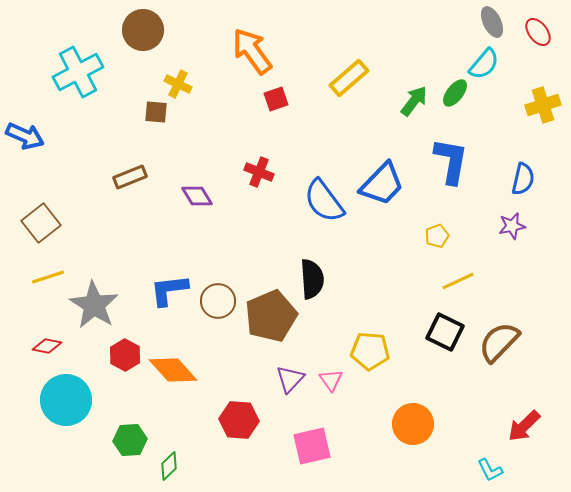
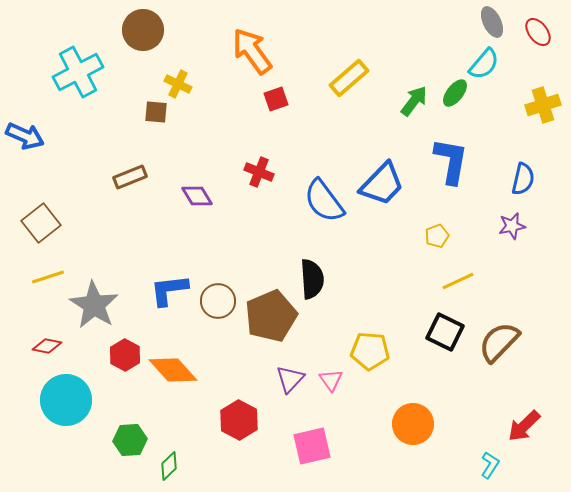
red hexagon at (239, 420): rotated 24 degrees clockwise
cyan L-shape at (490, 470): moved 5 px up; rotated 120 degrees counterclockwise
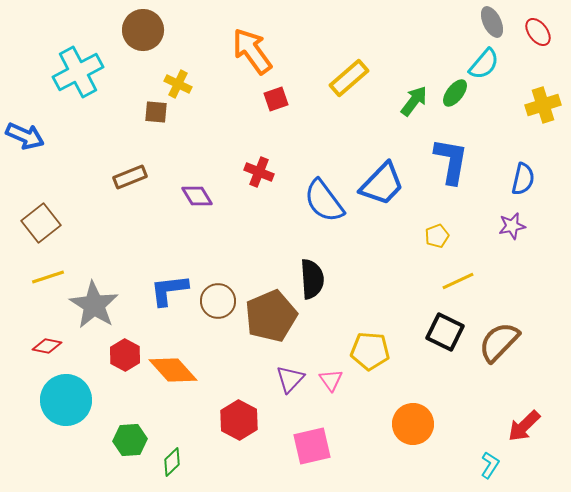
green diamond at (169, 466): moved 3 px right, 4 px up
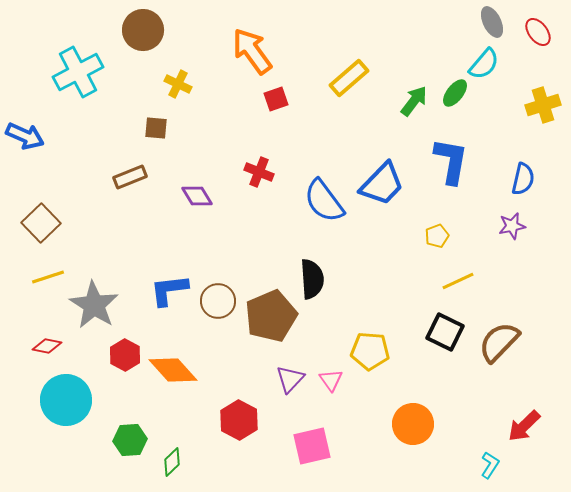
brown square at (156, 112): moved 16 px down
brown square at (41, 223): rotated 6 degrees counterclockwise
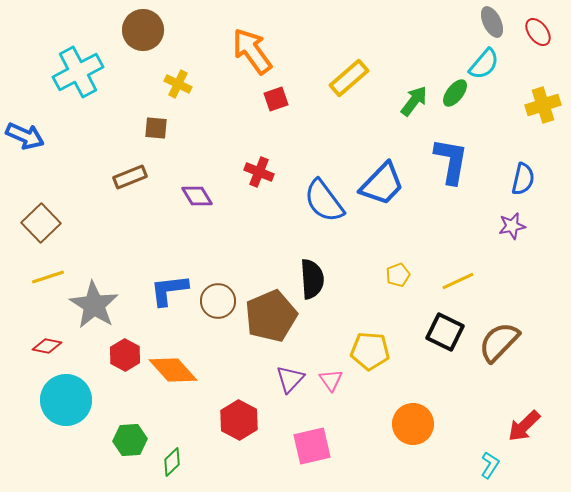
yellow pentagon at (437, 236): moved 39 px left, 39 px down
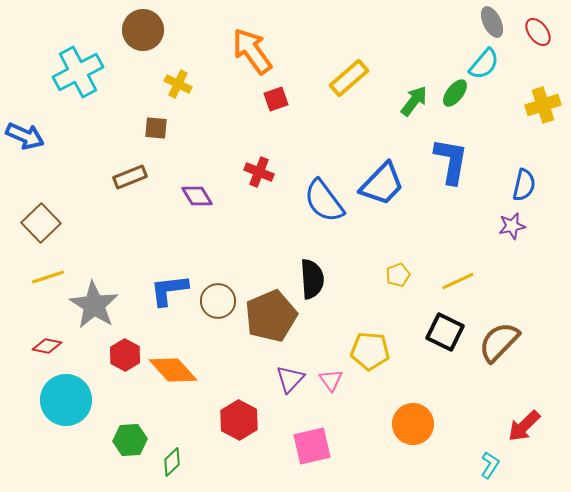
blue semicircle at (523, 179): moved 1 px right, 6 px down
